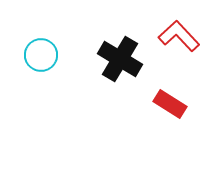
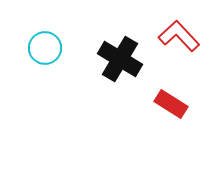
cyan circle: moved 4 px right, 7 px up
red rectangle: moved 1 px right
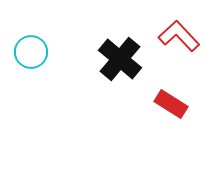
cyan circle: moved 14 px left, 4 px down
black cross: rotated 9 degrees clockwise
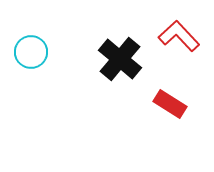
red rectangle: moved 1 px left
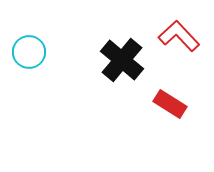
cyan circle: moved 2 px left
black cross: moved 2 px right, 1 px down
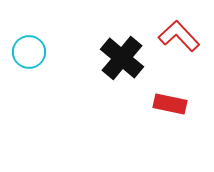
black cross: moved 2 px up
red rectangle: rotated 20 degrees counterclockwise
